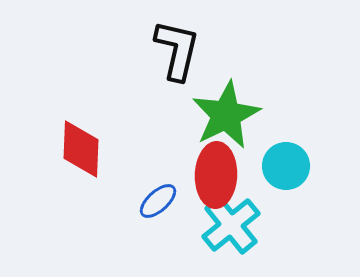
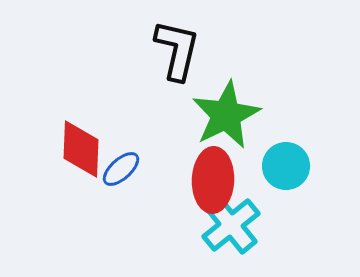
red ellipse: moved 3 px left, 5 px down
blue ellipse: moved 37 px left, 32 px up
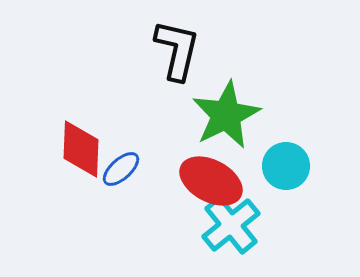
red ellipse: moved 2 px left, 1 px down; rotated 64 degrees counterclockwise
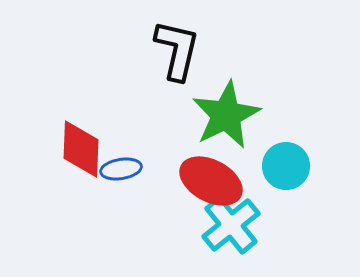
blue ellipse: rotated 33 degrees clockwise
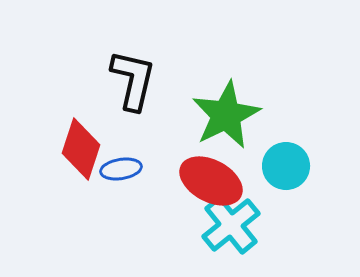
black L-shape: moved 44 px left, 30 px down
red diamond: rotated 16 degrees clockwise
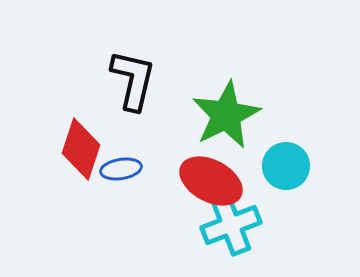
cyan cross: rotated 18 degrees clockwise
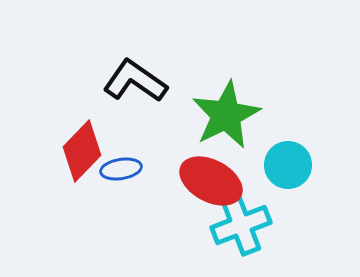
black L-shape: moved 2 px right, 1 px down; rotated 68 degrees counterclockwise
red diamond: moved 1 px right, 2 px down; rotated 26 degrees clockwise
cyan circle: moved 2 px right, 1 px up
cyan cross: moved 10 px right
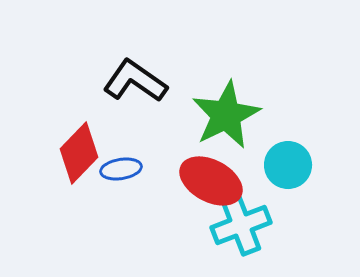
red diamond: moved 3 px left, 2 px down
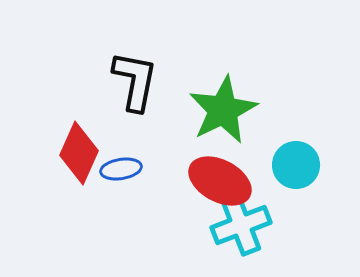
black L-shape: rotated 66 degrees clockwise
green star: moved 3 px left, 5 px up
red diamond: rotated 20 degrees counterclockwise
cyan circle: moved 8 px right
red ellipse: moved 9 px right
